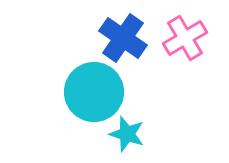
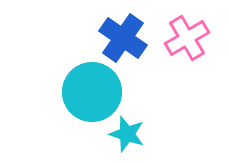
pink cross: moved 2 px right
cyan circle: moved 2 px left
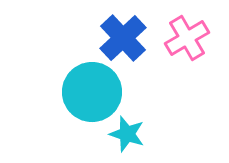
blue cross: rotated 12 degrees clockwise
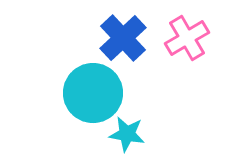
cyan circle: moved 1 px right, 1 px down
cyan star: rotated 9 degrees counterclockwise
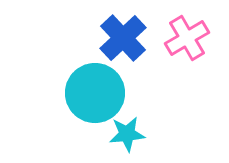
cyan circle: moved 2 px right
cyan star: rotated 15 degrees counterclockwise
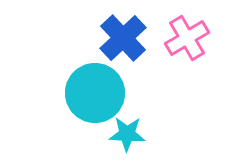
cyan star: rotated 9 degrees clockwise
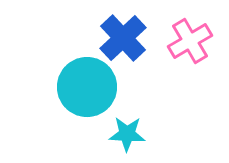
pink cross: moved 3 px right, 3 px down
cyan circle: moved 8 px left, 6 px up
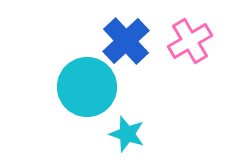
blue cross: moved 3 px right, 3 px down
cyan star: rotated 15 degrees clockwise
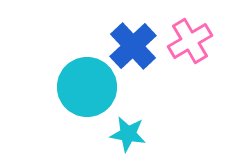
blue cross: moved 7 px right, 5 px down
cyan star: moved 1 px right; rotated 9 degrees counterclockwise
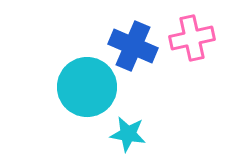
pink cross: moved 2 px right, 3 px up; rotated 18 degrees clockwise
blue cross: rotated 24 degrees counterclockwise
